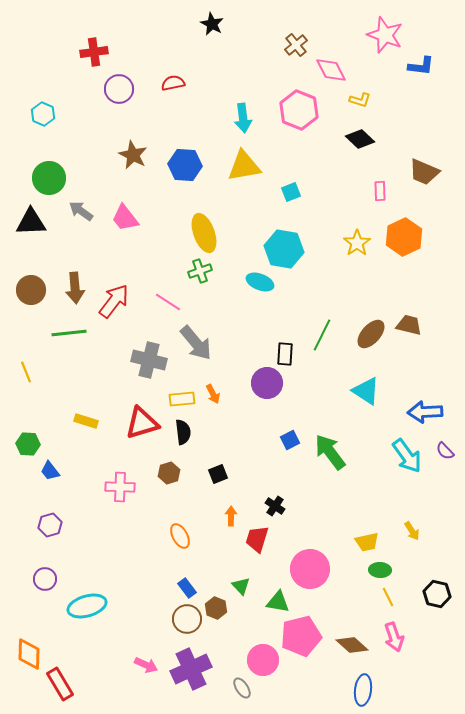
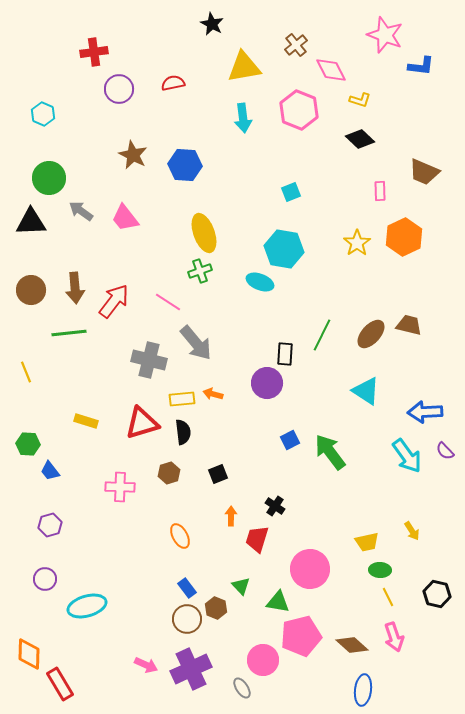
yellow triangle at (244, 166): moved 99 px up
orange arrow at (213, 394): rotated 132 degrees clockwise
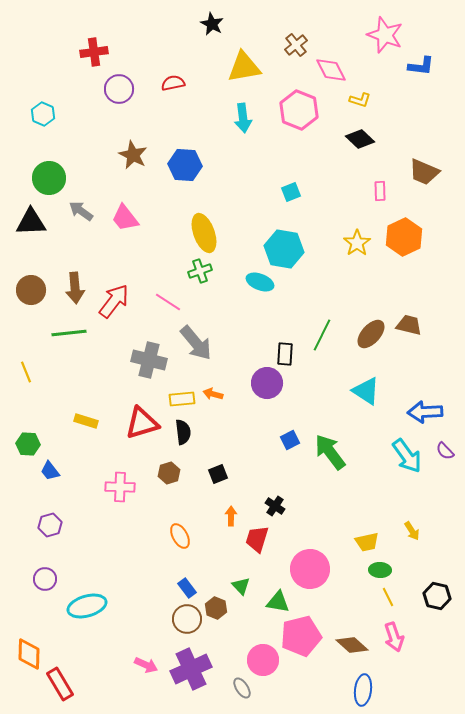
black hexagon at (437, 594): moved 2 px down
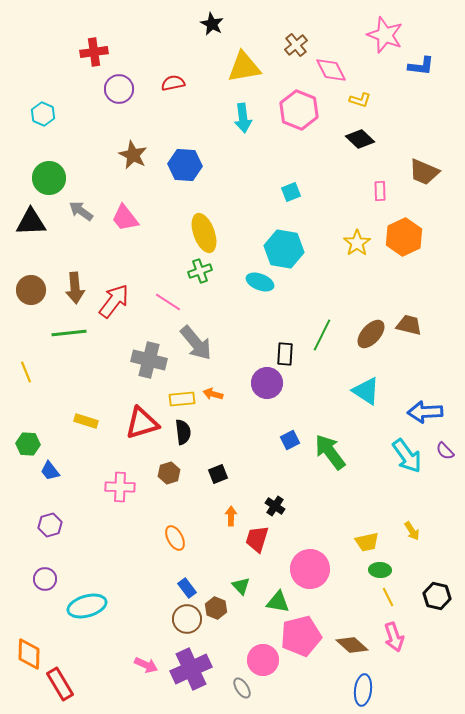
orange ellipse at (180, 536): moved 5 px left, 2 px down
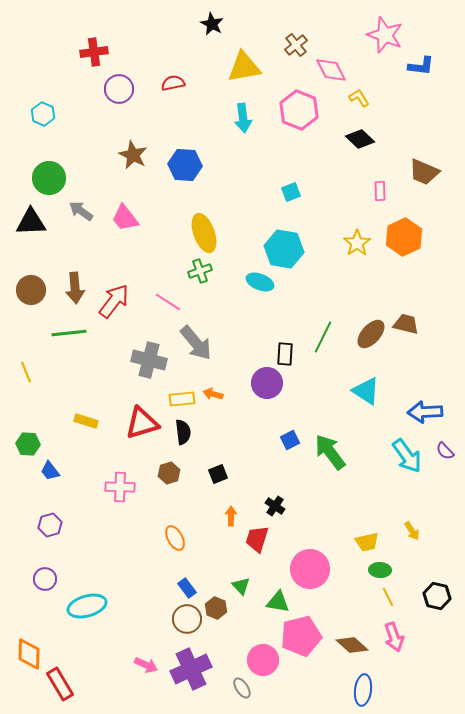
yellow L-shape at (360, 100): moved 1 px left, 2 px up; rotated 140 degrees counterclockwise
brown trapezoid at (409, 325): moved 3 px left, 1 px up
green line at (322, 335): moved 1 px right, 2 px down
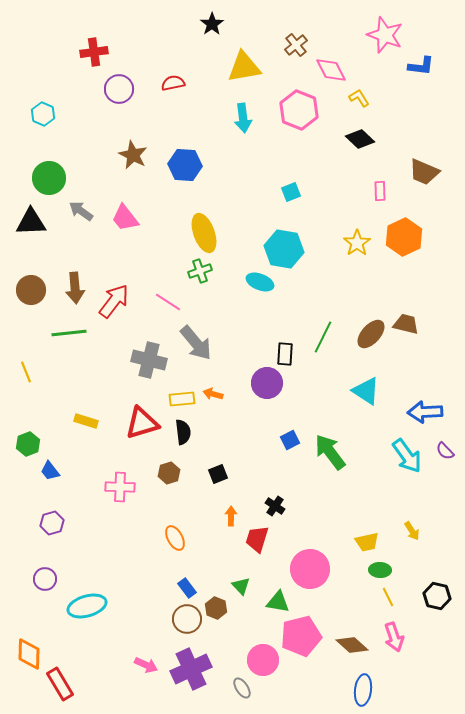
black star at (212, 24): rotated 10 degrees clockwise
green hexagon at (28, 444): rotated 25 degrees counterclockwise
purple hexagon at (50, 525): moved 2 px right, 2 px up
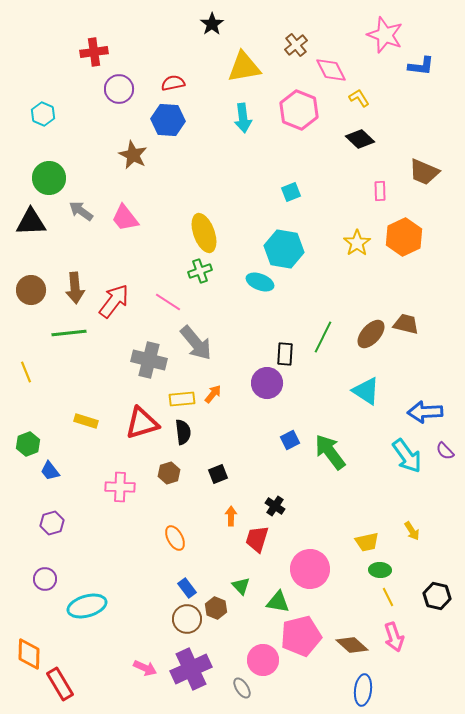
blue hexagon at (185, 165): moved 17 px left, 45 px up
orange arrow at (213, 394): rotated 114 degrees clockwise
pink arrow at (146, 665): moved 1 px left, 3 px down
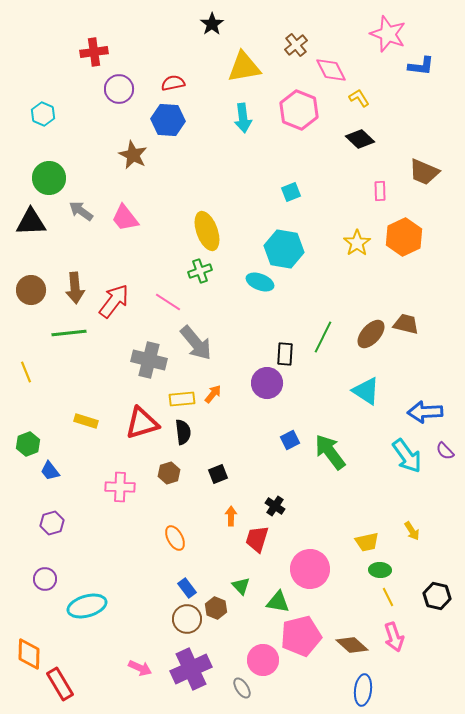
pink star at (385, 35): moved 3 px right, 1 px up
yellow ellipse at (204, 233): moved 3 px right, 2 px up
pink arrow at (145, 668): moved 5 px left
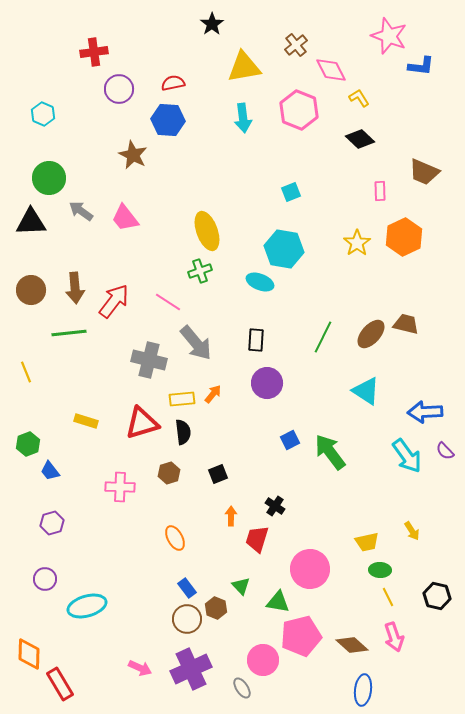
pink star at (388, 34): moved 1 px right, 2 px down
black rectangle at (285, 354): moved 29 px left, 14 px up
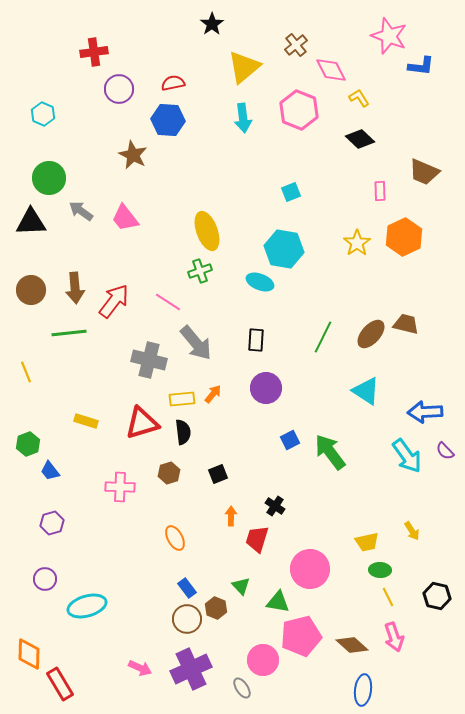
yellow triangle at (244, 67): rotated 30 degrees counterclockwise
purple circle at (267, 383): moved 1 px left, 5 px down
